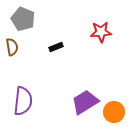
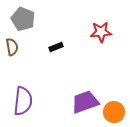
purple trapezoid: rotated 12 degrees clockwise
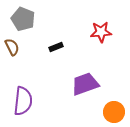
brown semicircle: rotated 18 degrees counterclockwise
purple trapezoid: moved 18 px up
